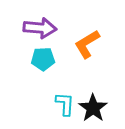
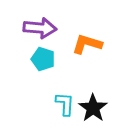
orange L-shape: rotated 48 degrees clockwise
cyan pentagon: rotated 20 degrees clockwise
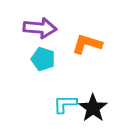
cyan L-shape: rotated 95 degrees counterclockwise
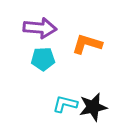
cyan pentagon: rotated 20 degrees counterclockwise
cyan L-shape: rotated 15 degrees clockwise
black star: moved 1 px up; rotated 24 degrees clockwise
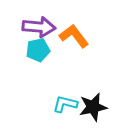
purple arrow: moved 1 px left, 1 px up
orange L-shape: moved 13 px left, 8 px up; rotated 36 degrees clockwise
cyan pentagon: moved 5 px left, 9 px up; rotated 10 degrees counterclockwise
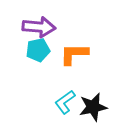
orange L-shape: moved 18 px down; rotated 52 degrees counterclockwise
cyan L-shape: moved 2 px up; rotated 50 degrees counterclockwise
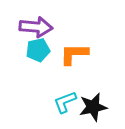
purple arrow: moved 3 px left
cyan L-shape: rotated 15 degrees clockwise
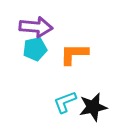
cyan pentagon: moved 3 px left, 1 px up
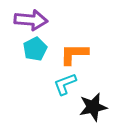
purple arrow: moved 5 px left, 7 px up
cyan pentagon: rotated 15 degrees counterclockwise
cyan L-shape: moved 18 px up
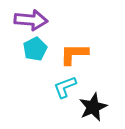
cyan L-shape: moved 3 px down
black star: rotated 12 degrees counterclockwise
